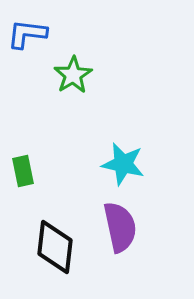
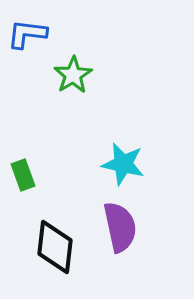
green rectangle: moved 4 px down; rotated 8 degrees counterclockwise
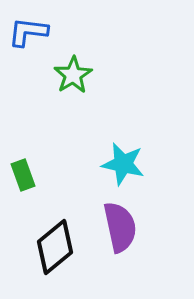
blue L-shape: moved 1 px right, 2 px up
black diamond: rotated 44 degrees clockwise
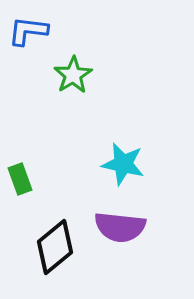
blue L-shape: moved 1 px up
green rectangle: moved 3 px left, 4 px down
purple semicircle: rotated 108 degrees clockwise
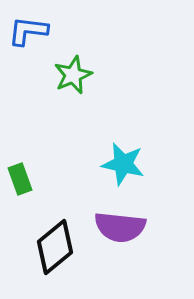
green star: rotated 9 degrees clockwise
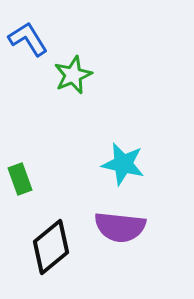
blue L-shape: moved 8 px down; rotated 51 degrees clockwise
black diamond: moved 4 px left
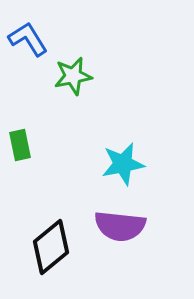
green star: moved 1 px down; rotated 12 degrees clockwise
cyan star: rotated 24 degrees counterclockwise
green rectangle: moved 34 px up; rotated 8 degrees clockwise
purple semicircle: moved 1 px up
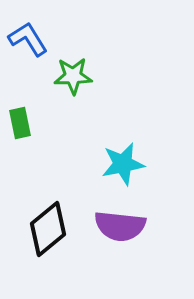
green star: rotated 9 degrees clockwise
green rectangle: moved 22 px up
black diamond: moved 3 px left, 18 px up
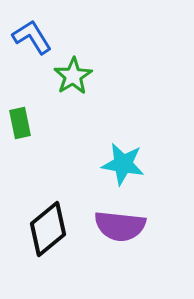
blue L-shape: moved 4 px right, 2 px up
green star: rotated 30 degrees counterclockwise
cyan star: rotated 21 degrees clockwise
